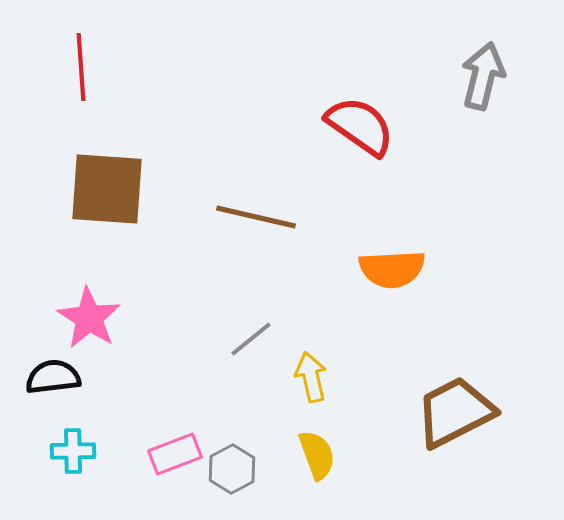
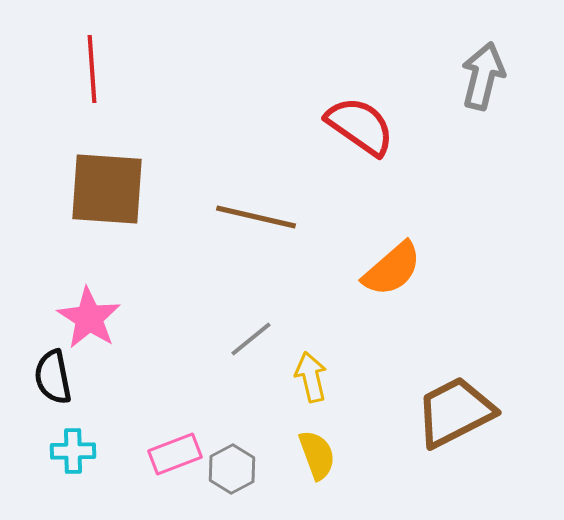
red line: moved 11 px right, 2 px down
orange semicircle: rotated 38 degrees counterclockwise
black semicircle: rotated 94 degrees counterclockwise
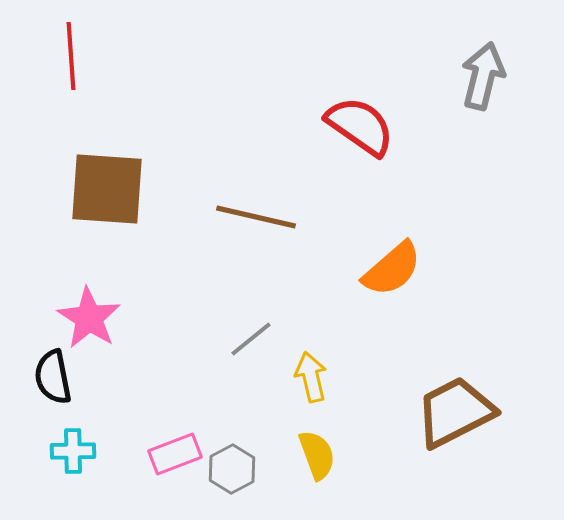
red line: moved 21 px left, 13 px up
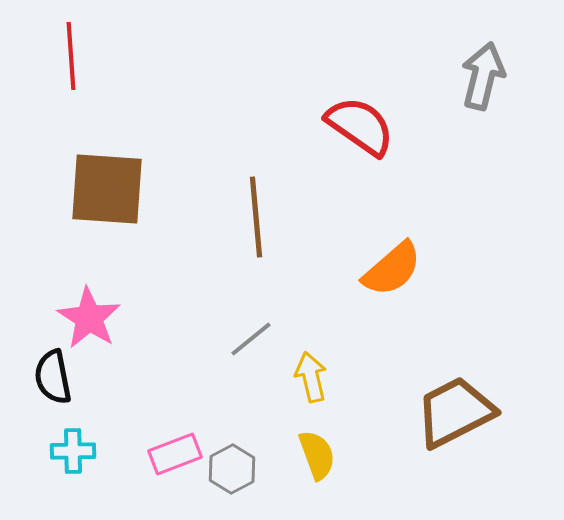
brown line: rotated 72 degrees clockwise
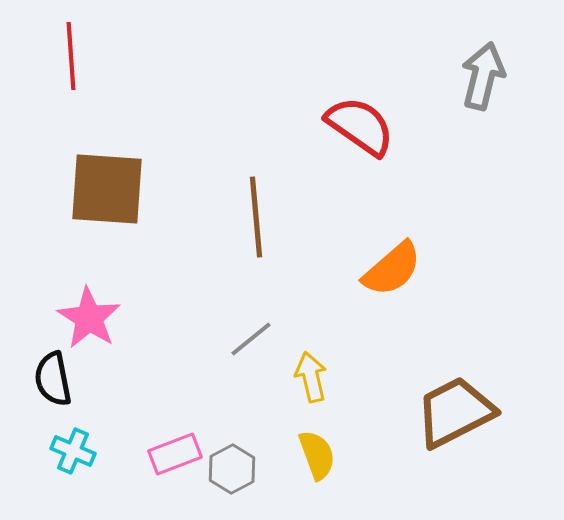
black semicircle: moved 2 px down
cyan cross: rotated 24 degrees clockwise
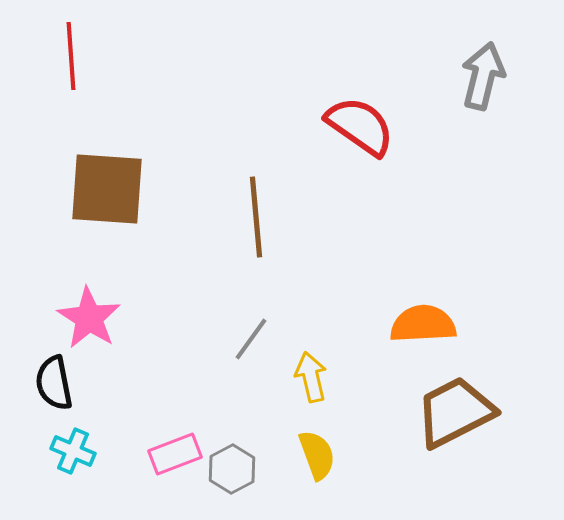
orange semicircle: moved 31 px right, 55 px down; rotated 142 degrees counterclockwise
gray line: rotated 15 degrees counterclockwise
black semicircle: moved 1 px right, 4 px down
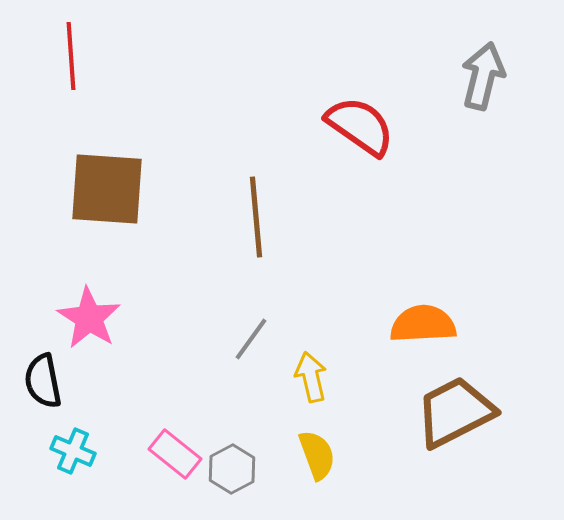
black semicircle: moved 11 px left, 2 px up
pink rectangle: rotated 60 degrees clockwise
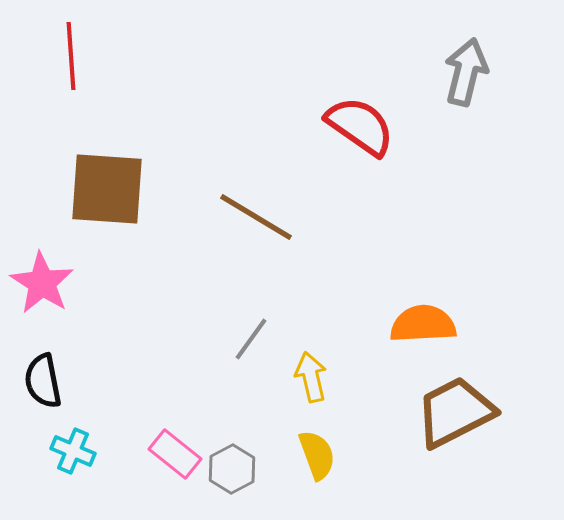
gray arrow: moved 17 px left, 4 px up
brown line: rotated 54 degrees counterclockwise
pink star: moved 47 px left, 35 px up
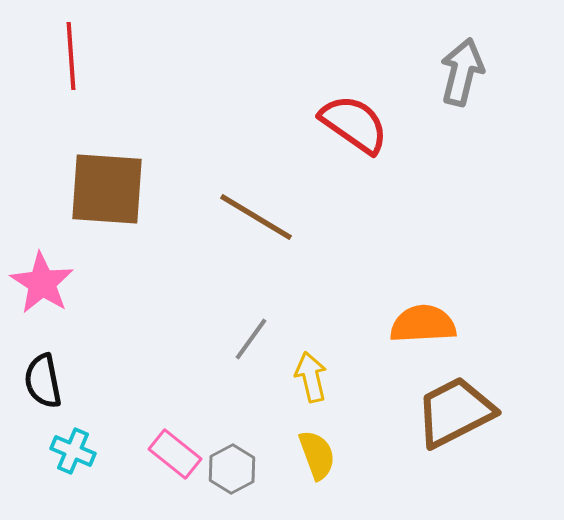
gray arrow: moved 4 px left
red semicircle: moved 6 px left, 2 px up
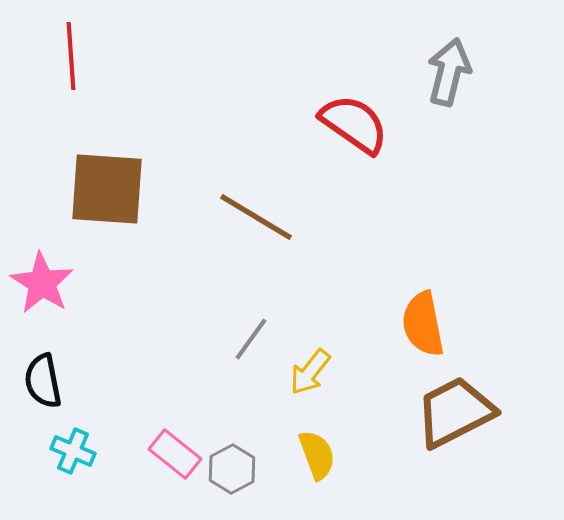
gray arrow: moved 13 px left
orange semicircle: rotated 98 degrees counterclockwise
yellow arrow: moved 1 px left, 5 px up; rotated 129 degrees counterclockwise
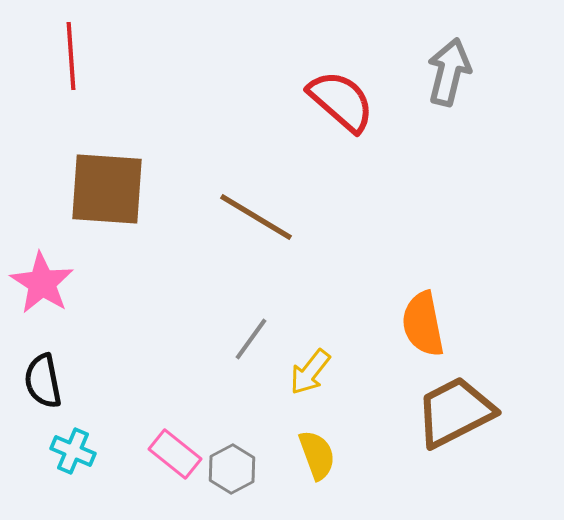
red semicircle: moved 13 px left, 23 px up; rotated 6 degrees clockwise
